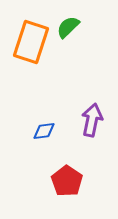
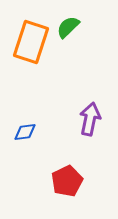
purple arrow: moved 2 px left, 1 px up
blue diamond: moved 19 px left, 1 px down
red pentagon: rotated 12 degrees clockwise
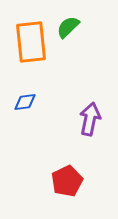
orange rectangle: rotated 24 degrees counterclockwise
blue diamond: moved 30 px up
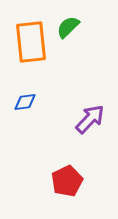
purple arrow: rotated 32 degrees clockwise
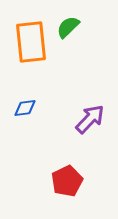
blue diamond: moved 6 px down
